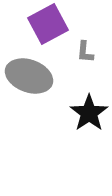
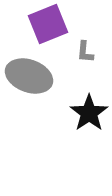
purple square: rotated 6 degrees clockwise
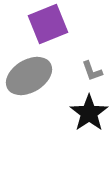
gray L-shape: moved 7 px right, 19 px down; rotated 25 degrees counterclockwise
gray ellipse: rotated 51 degrees counterclockwise
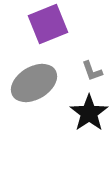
gray ellipse: moved 5 px right, 7 px down
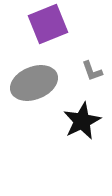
gray ellipse: rotated 9 degrees clockwise
black star: moved 7 px left, 8 px down; rotated 9 degrees clockwise
